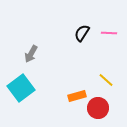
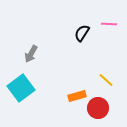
pink line: moved 9 px up
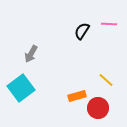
black semicircle: moved 2 px up
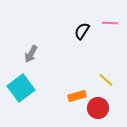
pink line: moved 1 px right, 1 px up
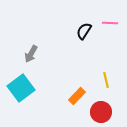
black semicircle: moved 2 px right
yellow line: rotated 35 degrees clockwise
orange rectangle: rotated 30 degrees counterclockwise
red circle: moved 3 px right, 4 px down
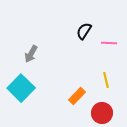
pink line: moved 1 px left, 20 px down
cyan square: rotated 8 degrees counterclockwise
red circle: moved 1 px right, 1 px down
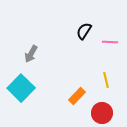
pink line: moved 1 px right, 1 px up
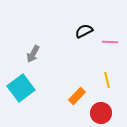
black semicircle: rotated 30 degrees clockwise
gray arrow: moved 2 px right
yellow line: moved 1 px right
cyan square: rotated 8 degrees clockwise
red circle: moved 1 px left
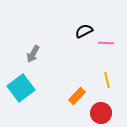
pink line: moved 4 px left, 1 px down
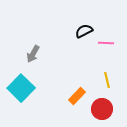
cyan square: rotated 8 degrees counterclockwise
red circle: moved 1 px right, 4 px up
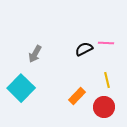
black semicircle: moved 18 px down
gray arrow: moved 2 px right
red circle: moved 2 px right, 2 px up
